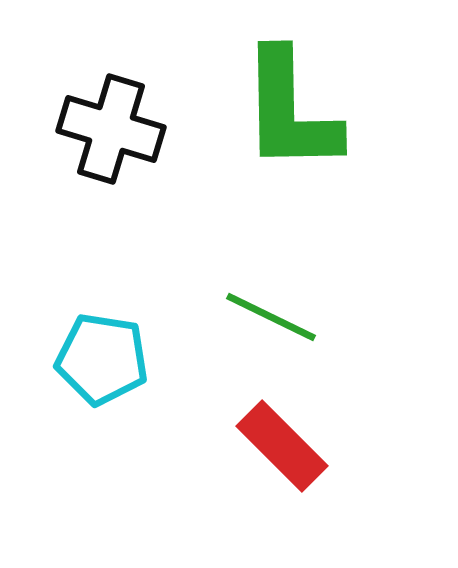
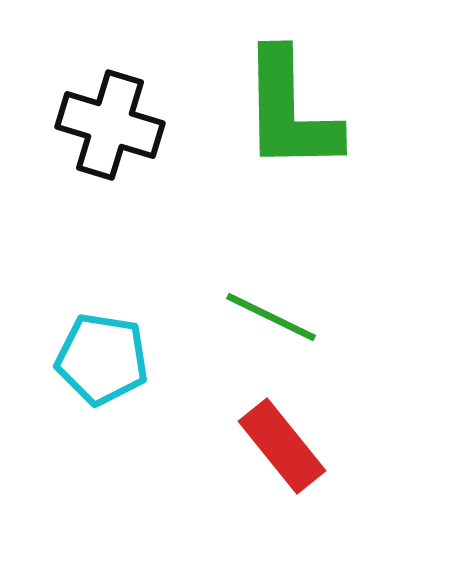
black cross: moved 1 px left, 4 px up
red rectangle: rotated 6 degrees clockwise
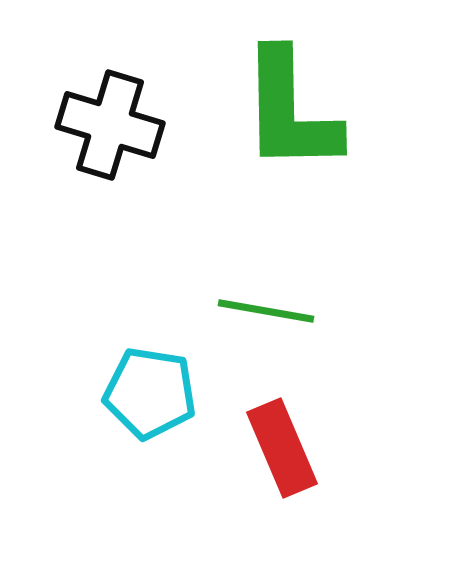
green line: moved 5 px left, 6 px up; rotated 16 degrees counterclockwise
cyan pentagon: moved 48 px right, 34 px down
red rectangle: moved 2 px down; rotated 16 degrees clockwise
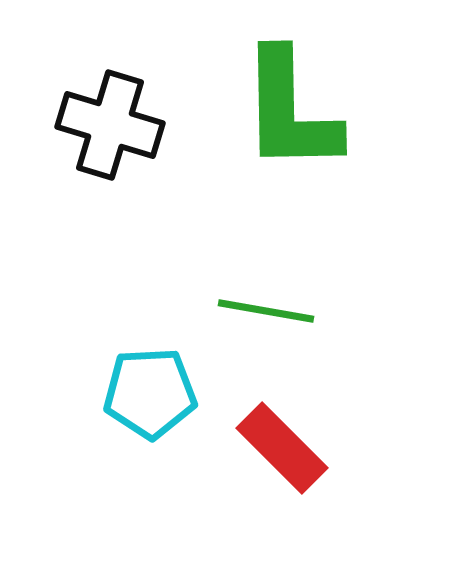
cyan pentagon: rotated 12 degrees counterclockwise
red rectangle: rotated 22 degrees counterclockwise
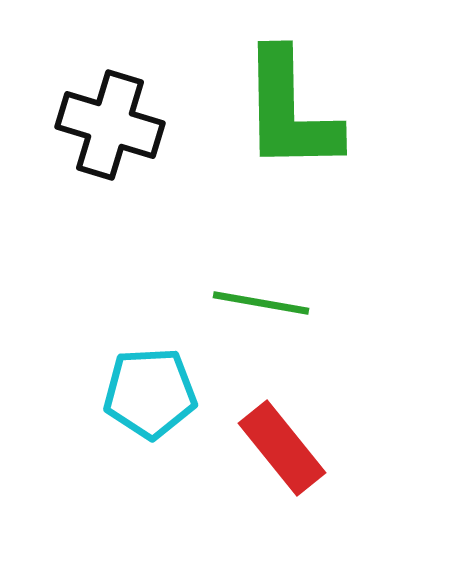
green line: moved 5 px left, 8 px up
red rectangle: rotated 6 degrees clockwise
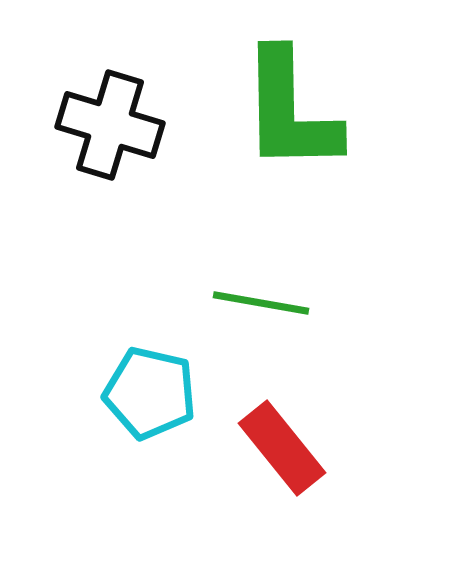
cyan pentagon: rotated 16 degrees clockwise
